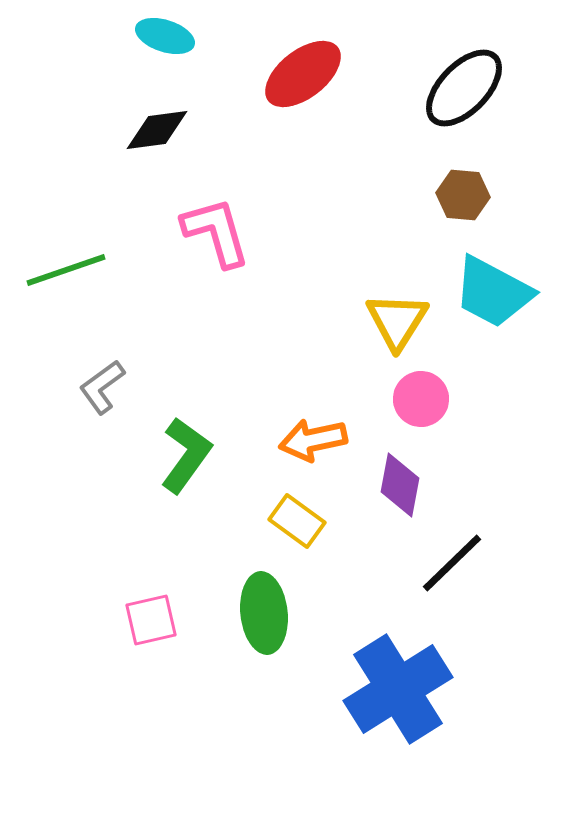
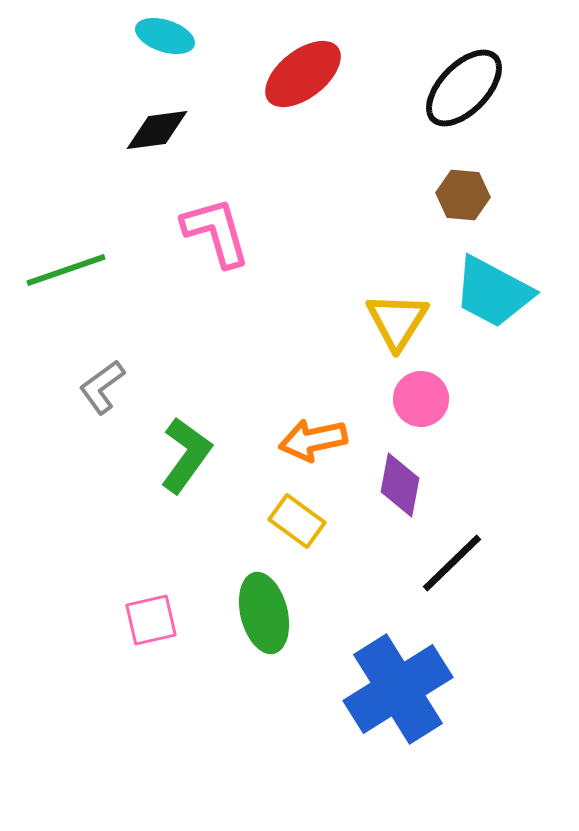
green ellipse: rotated 8 degrees counterclockwise
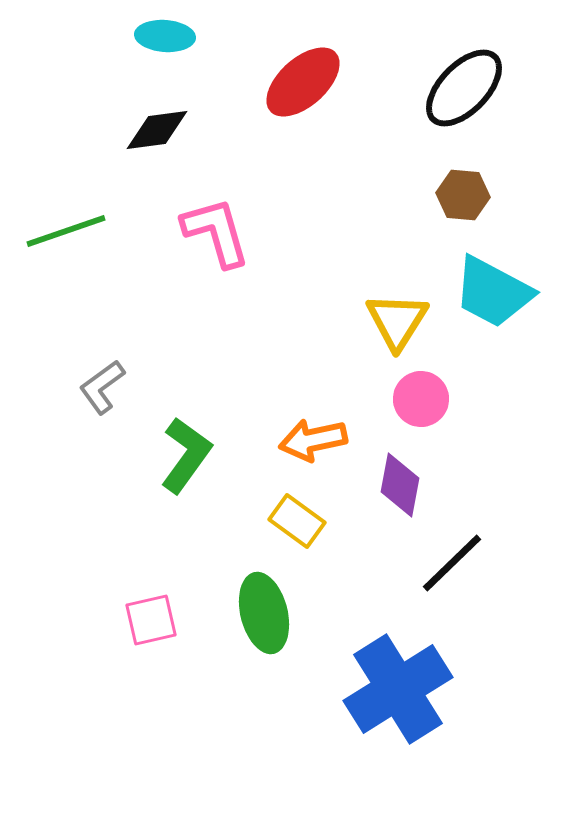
cyan ellipse: rotated 14 degrees counterclockwise
red ellipse: moved 8 px down; rotated 4 degrees counterclockwise
green line: moved 39 px up
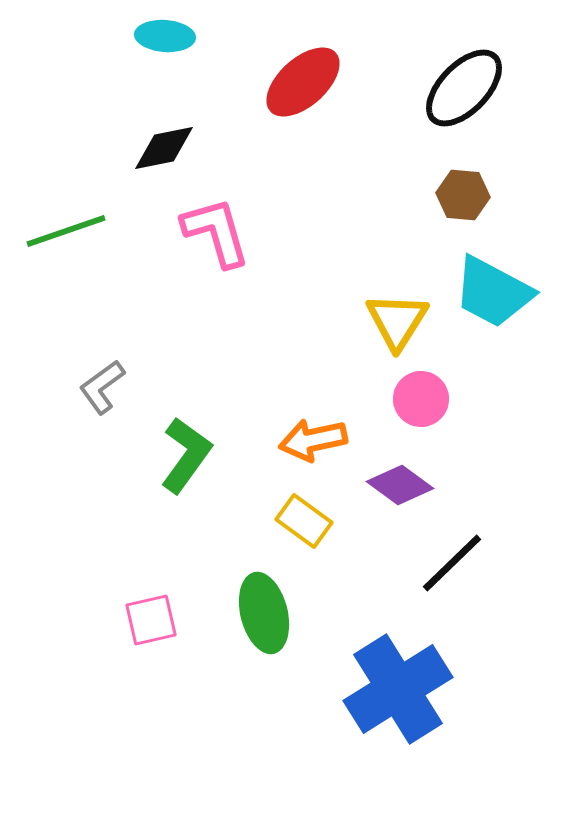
black diamond: moved 7 px right, 18 px down; rotated 4 degrees counterclockwise
purple diamond: rotated 64 degrees counterclockwise
yellow rectangle: moved 7 px right
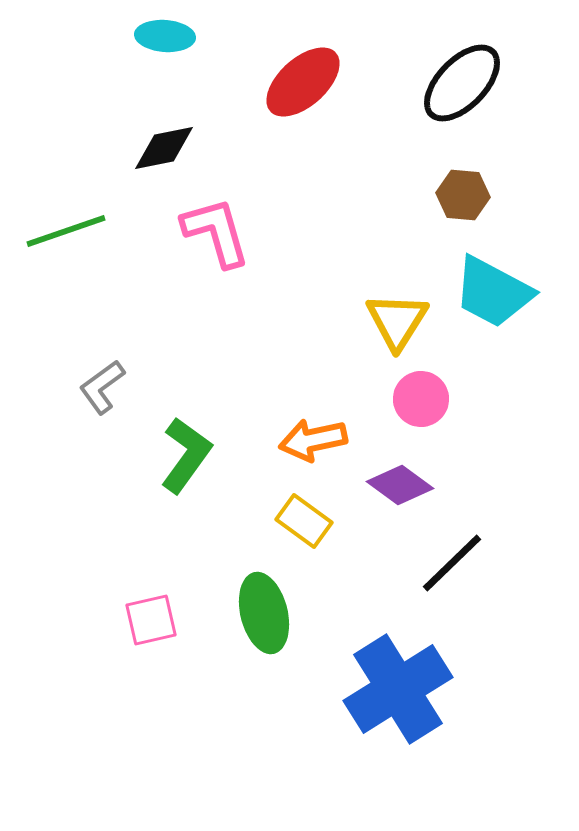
black ellipse: moved 2 px left, 5 px up
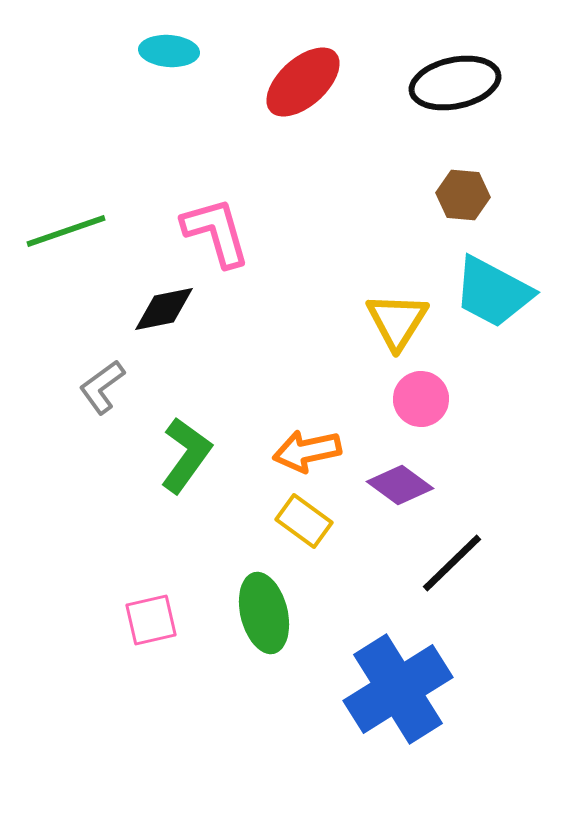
cyan ellipse: moved 4 px right, 15 px down
black ellipse: moved 7 px left; rotated 34 degrees clockwise
black diamond: moved 161 px down
orange arrow: moved 6 px left, 11 px down
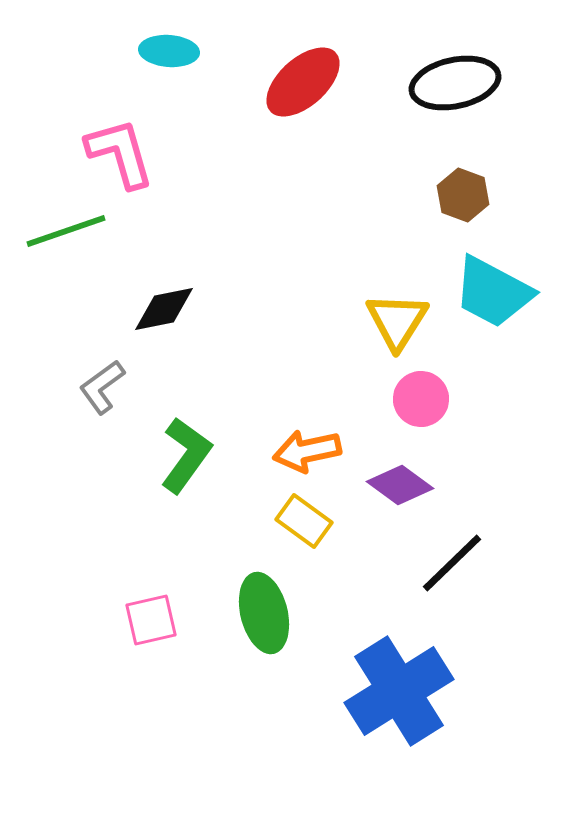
brown hexagon: rotated 15 degrees clockwise
pink L-shape: moved 96 px left, 79 px up
blue cross: moved 1 px right, 2 px down
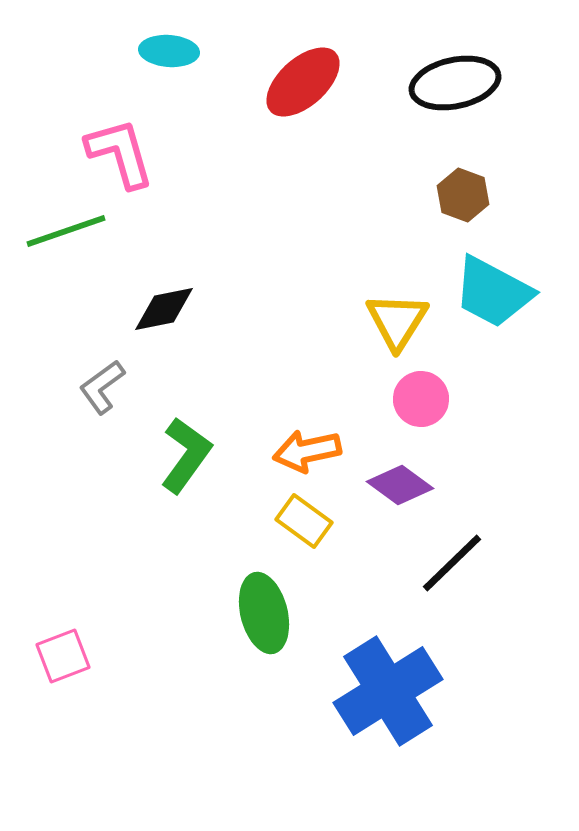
pink square: moved 88 px left, 36 px down; rotated 8 degrees counterclockwise
blue cross: moved 11 px left
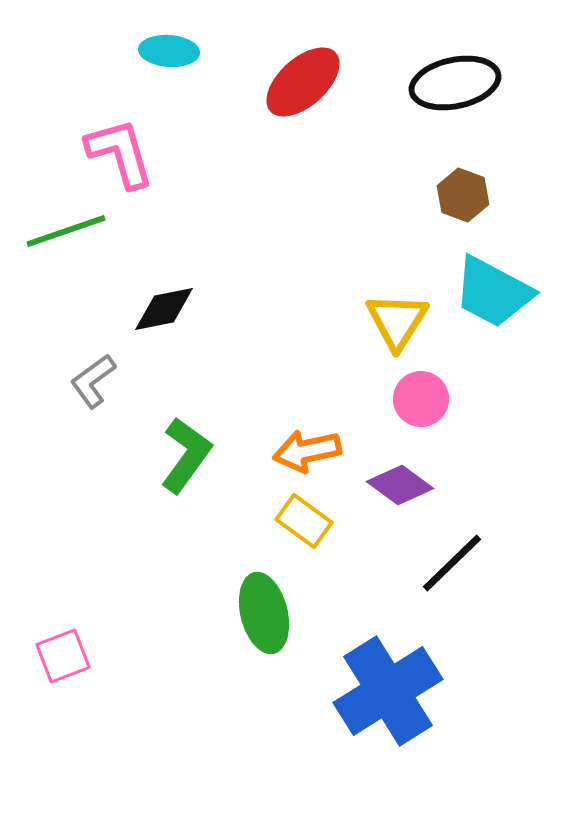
gray L-shape: moved 9 px left, 6 px up
